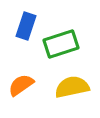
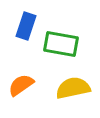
green rectangle: rotated 28 degrees clockwise
yellow semicircle: moved 1 px right, 1 px down
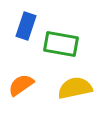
yellow semicircle: moved 2 px right
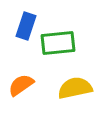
green rectangle: moved 3 px left, 1 px up; rotated 16 degrees counterclockwise
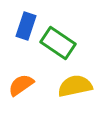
green rectangle: rotated 40 degrees clockwise
yellow semicircle: moved 2 px up
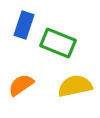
blue rectangle: moved 2 px left, 1 px up
green rectangle: rotated 12 degrees counterclockwise
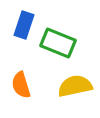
orange semicircle: rotated 72 degrees counterclockwise
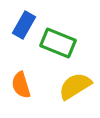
blue rectangle: rotated 12 degrees clockwise
yellow semicircle: rotated 20 degrees counterclockwise
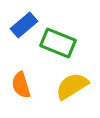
blue rectangle: rotated 20 degrees clockwise
yellow semicircle: moved 3 px left
